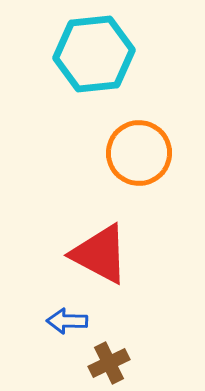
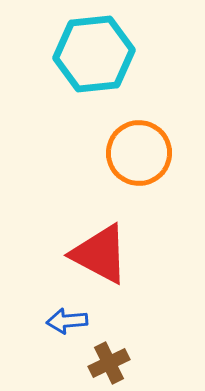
blue arrow: rotated 6 degrees counterclockwise
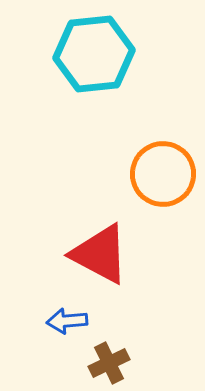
orange circle: moved 24 px right, 21 px down
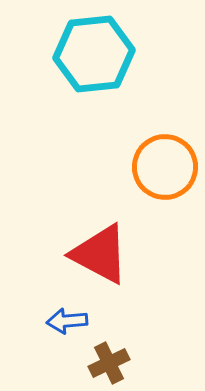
orange circle: moved 2 px right, 7 px up
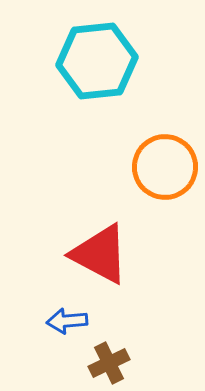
cyan hexagon: moved 3 px right, 7 px down
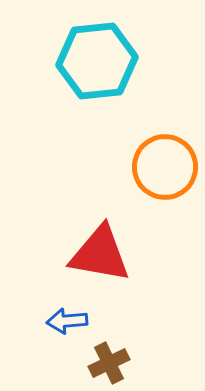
red triangle: rotated 18 degrees counterclockwise
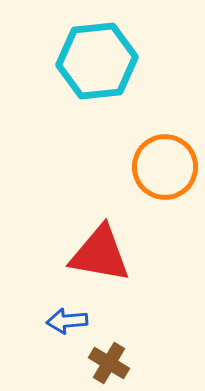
brown cross: rotated 33 degrees counterclockwise
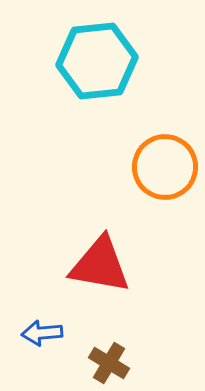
red triangle: moved 11 px down
blue arrow: moved 25 px left, 12 px down
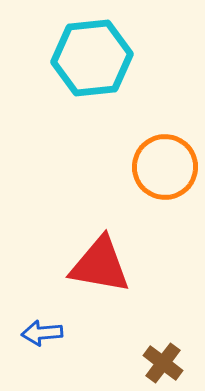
cyan hexagon: moved 5 px left, 3 px up
brown cross: moved 54 px right; rotated 6 degrees clockwise
